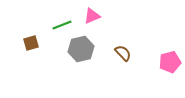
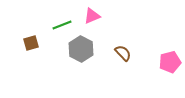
gray hexagon: rotated 20 degrees counterclockwise
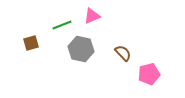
gray hexagon: rotated 15 degrees counterclockwise
pink pentagon: moved 21 px left, 12 px down
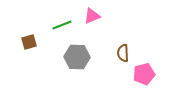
brown square: moved 2 px left, 1 px up
gray hexagon: moved 4 px left, 8 px down; rotated 10 degrees counterclockwise
brown semicircle: rotated 138 degrees counterclockwise
pink pentagon: moved 5 px left
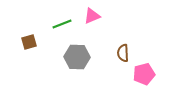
green line: moved 1 px up
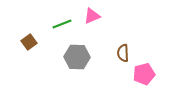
brown square: rotated 21 degrees counterclockwise
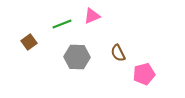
brown semicircle: moved 5 px left; rotated 24 degrees counterclockwise
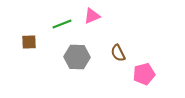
brown square: rotated 35 degrees clockwise
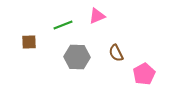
pink triangle: moved 5 px right
green line: moved 1 px right, 1 px down
brown semicircle: moved 2 px left
pink pentagon: rotated 15 degrees counterclockwise
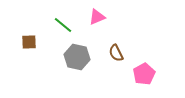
pink triangle: moved 1 px down
green line: rotated 60 degrees clockwise
gray hexagon: rotated 10 degrees clockwise
